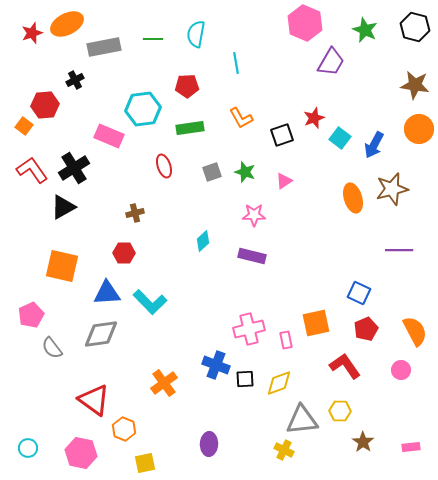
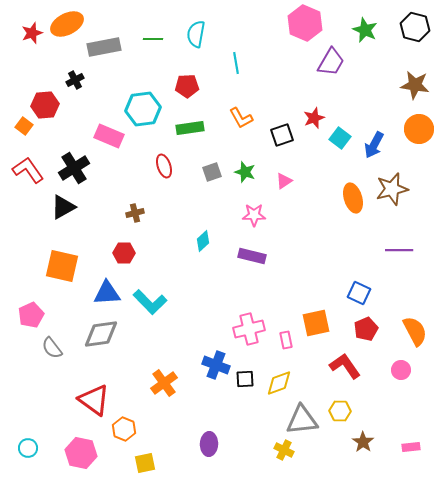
red L-shape at (32, 170): moved 4 px left
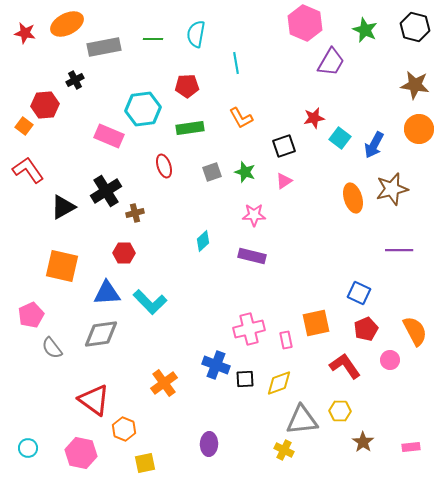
red star at (32, 33): moved 7 px left; rotated 30 degrees clockwise
red star at (314, 118): rotated 10 degrees clockwise
black square at (282, 135): moved 2 px right, 11 px down
black cross at (74, 168): moved 32 px right, 23 px down
pink circle at (401, 370): moved 11 px left, 10 px up
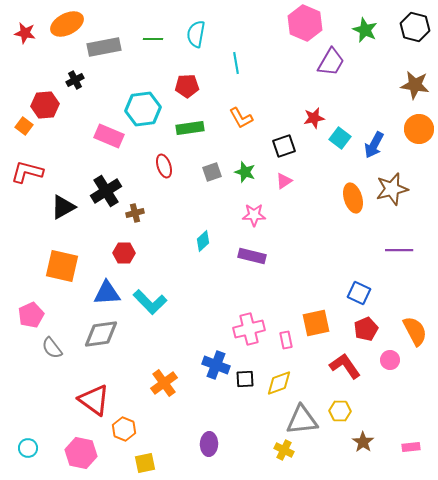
red L-shape at (28, 170): moved 1 px left, 2 px down; rotated 40 degrees counterclockwise
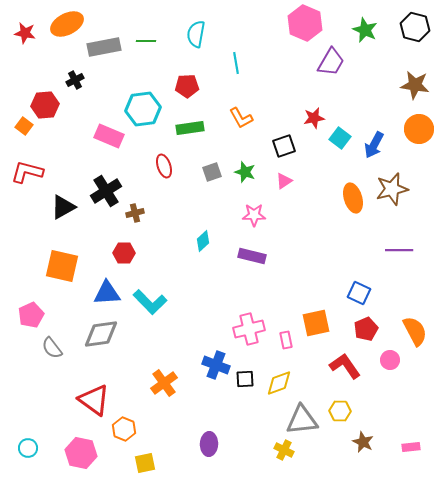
green line at (153, 39): moved 7 px left, 2 px down
brown star at (363, 442): rotated 10 degrees counterclockwise
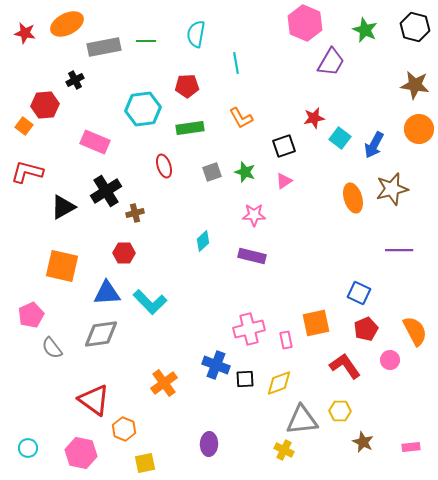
pink rectangle at (109, 136): moved 14 px left, 6 px down
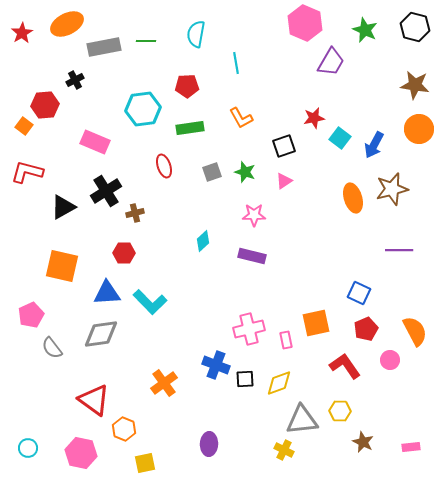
red star at (25, 33): moved 3 px left; rotated 30 degrees clockwise
